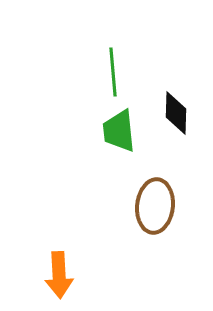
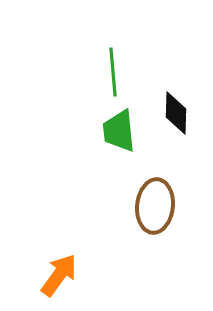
orange arrow: rotated 141 degrees counterclockwise
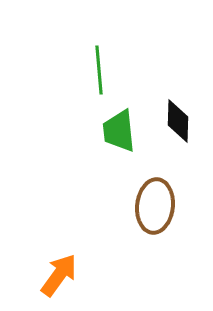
green line: moved 14 px left, 2 px up
black diamond: moved 2 px right, 8 px down
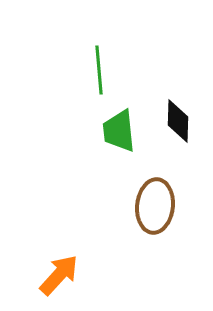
orange arrow: rotated 6 degrees clockwise
